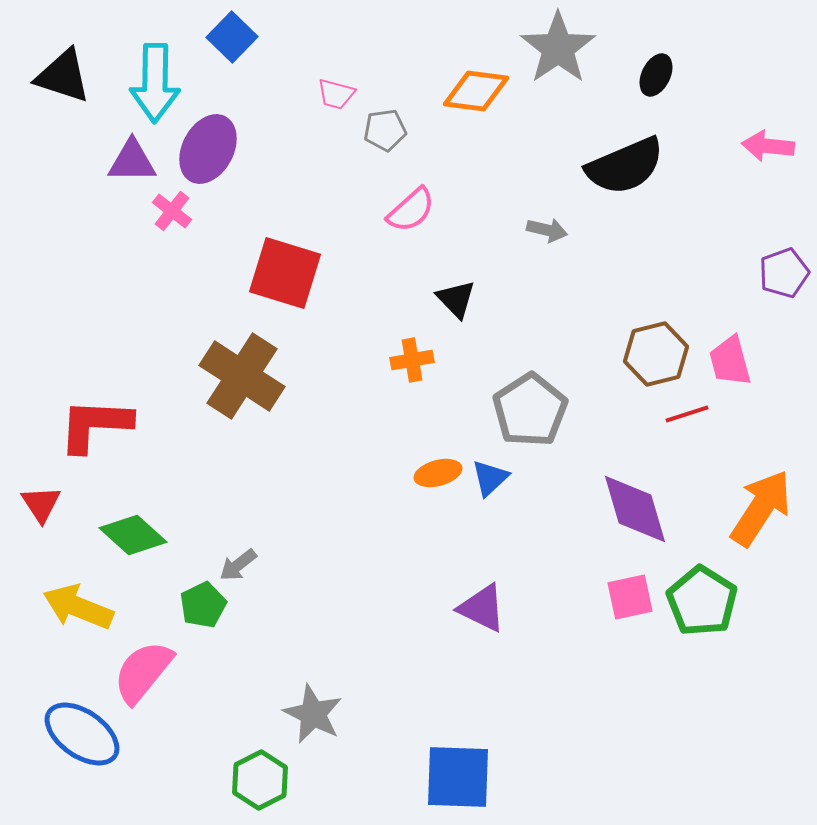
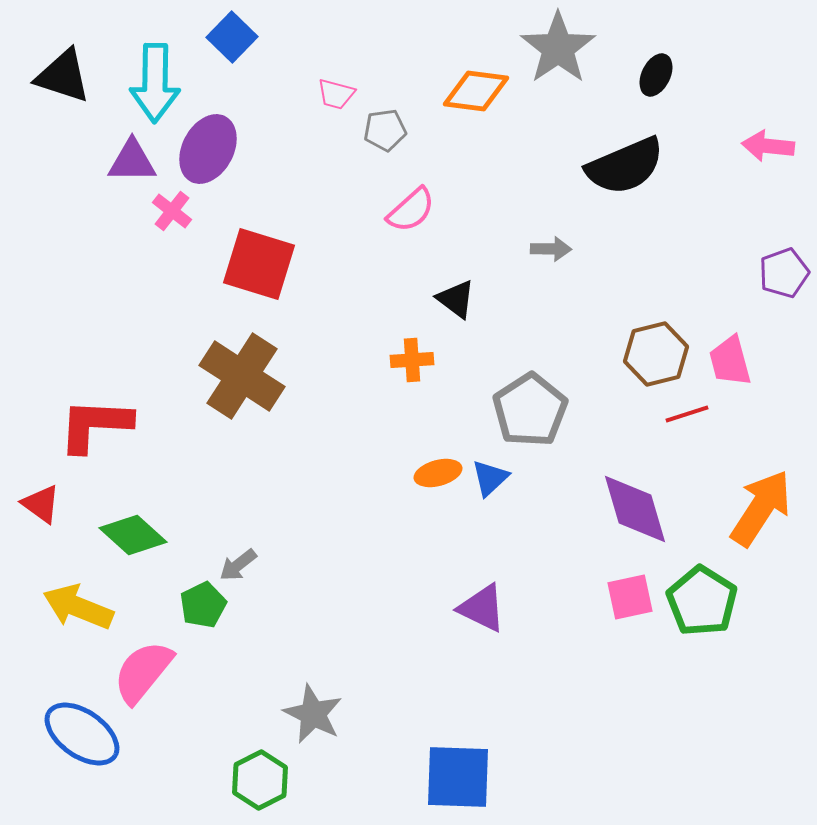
gray arrow at (547, 230): moved 4 px right, 19 px down; rotated 12 degrees counterclockwise
red square at (285, 273): moved 26 px left, 9 px up
black triangle at (456, 299): rotated 9 degrees counterclockwise
orange cross at (412, 360): rotated 6 degrees clockwise
red triangle at (41, 504): rotated 21 degrees counterclockwise
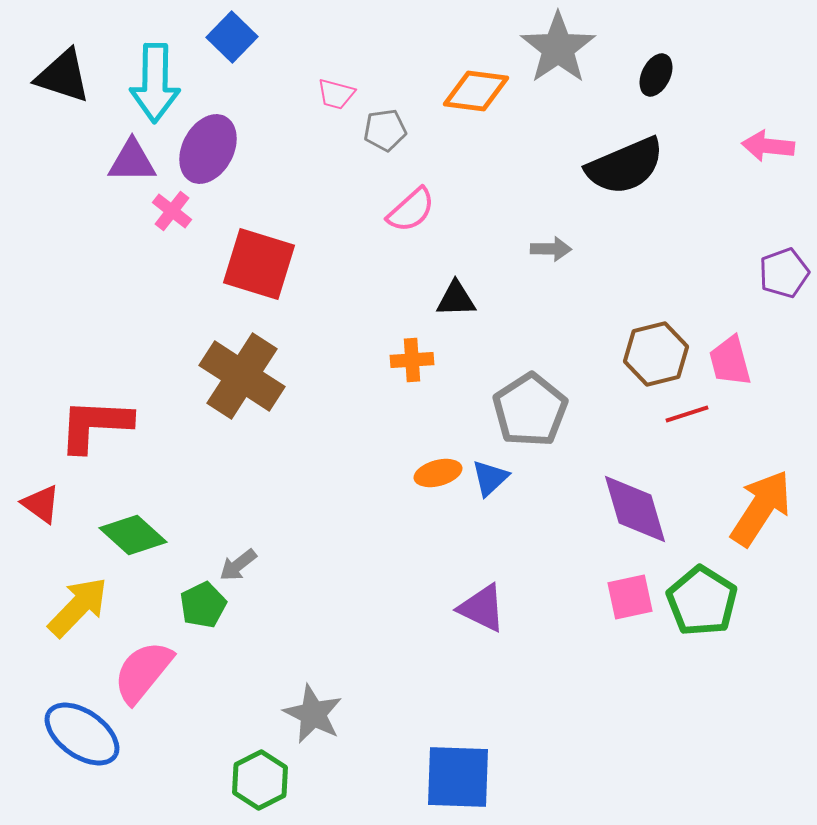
black triangle at (456, 299): rotated 39 degrees counterclockwise
yellow arrow at (78, 607): rotated 112 degrees clockwise
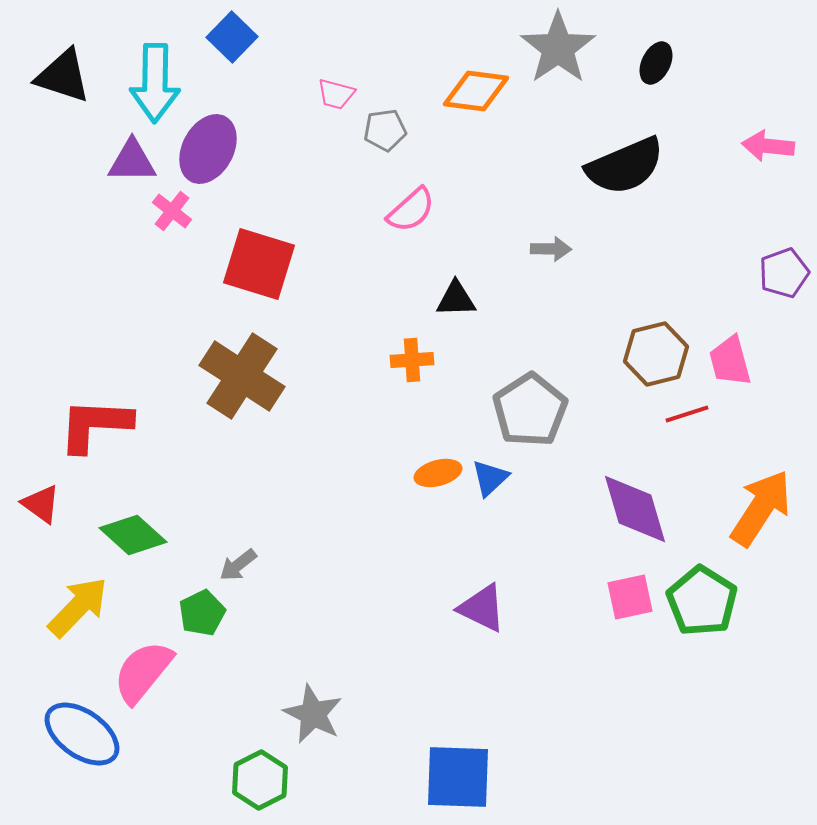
black ellipse at (656, 75): moved 12 px up
green pentagon at (203, 605): moved 1 px left, 8 px down
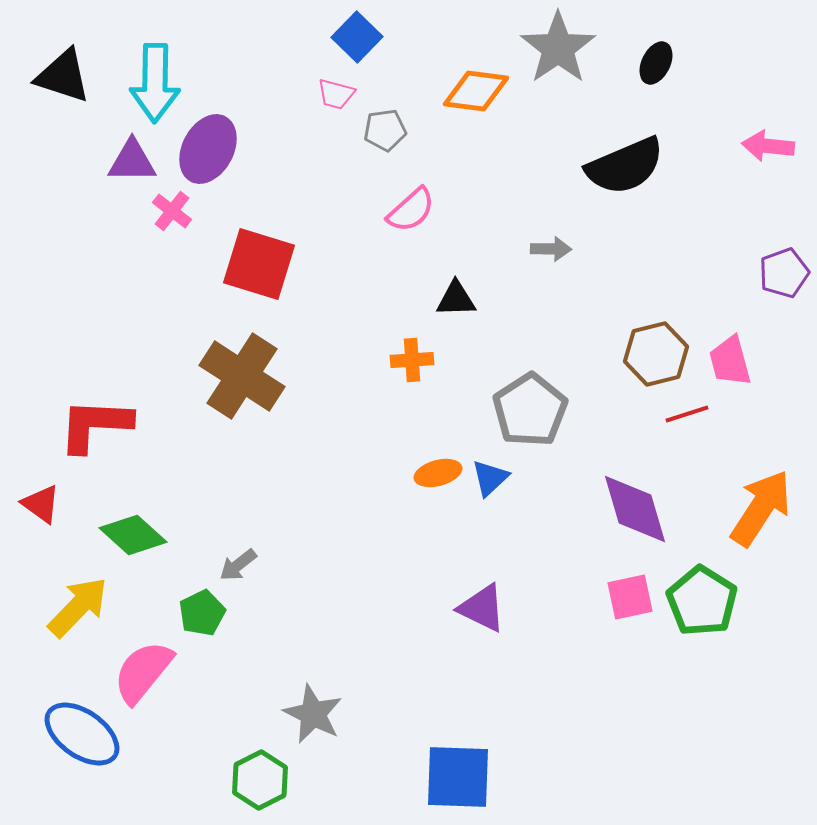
blue square at (232, 37): moved 125 px right
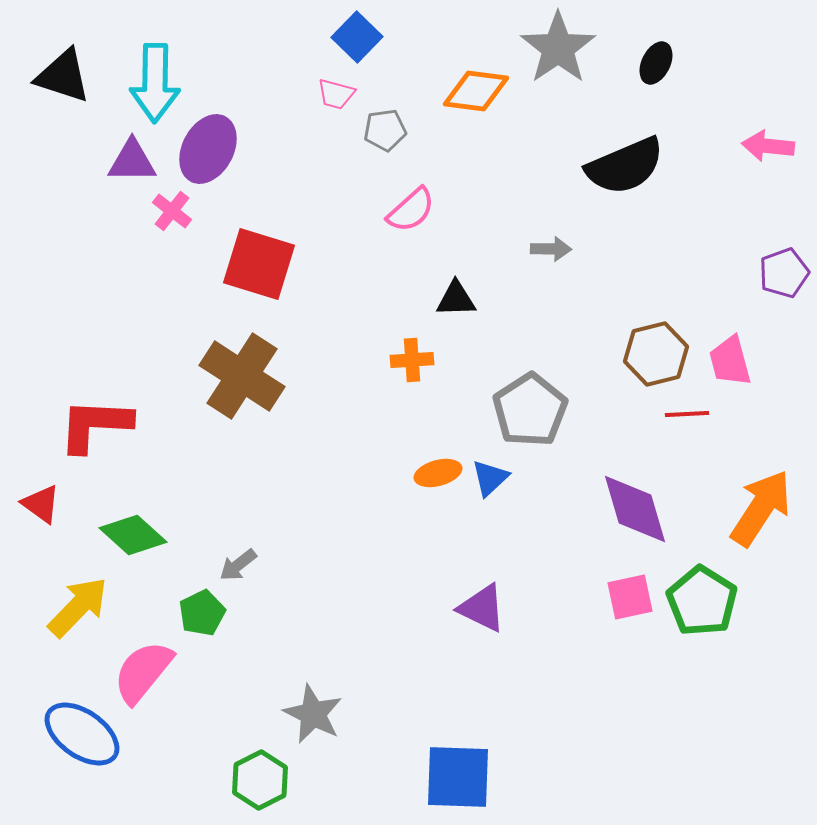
red line at (687, 414): rotated 15 degrees clockwise
